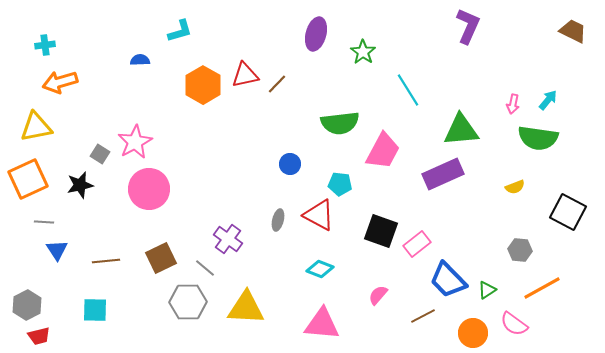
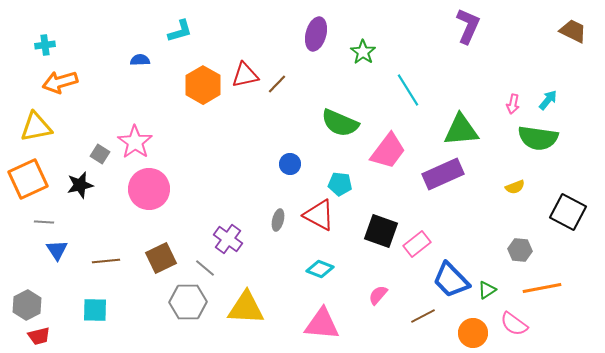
green semicircle at (340, 123): rotated 30 degrees clockwise
pink star at (135, 142): rotated 8 degrees counterclockwise
pink trapezoid at (383, 151): moved 5 px right; rotated 9 degrees clockwise
blue trapezoid at (448, 280): moved 3 px right
orange line at (542, 288): rotated 18 degrees clockwise
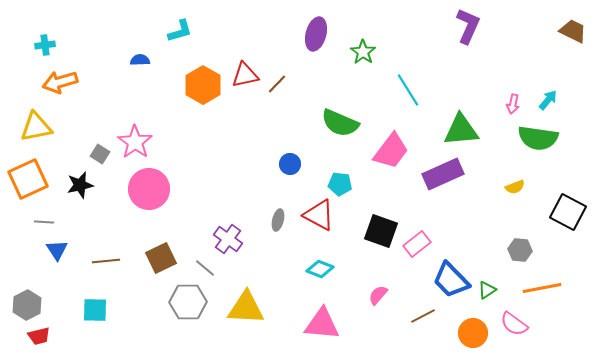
pink trapezoid at (388, 151): moved 3 px right
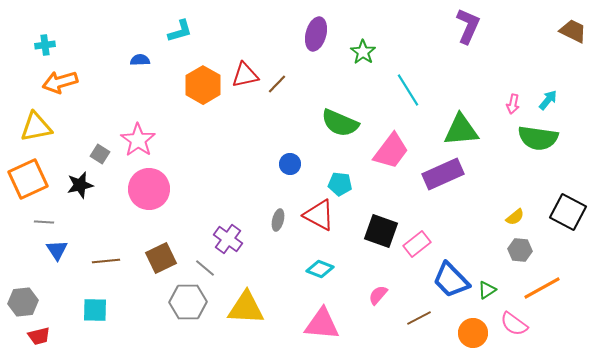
pink star at (135, 142): moved 3 px right, 2 px up
yellow semicircle at (515, 187): moved 30 px down; rotated 18 degrees counterclockwise
orange line at (542, 288): rotated 18 degrees counterclockwise
gray hexagon at (27, 305): moved 4 px left, 3 px up; rotated 20 degrees clockwise
brown line at (423, 316): moved 4 px left, 2 px down
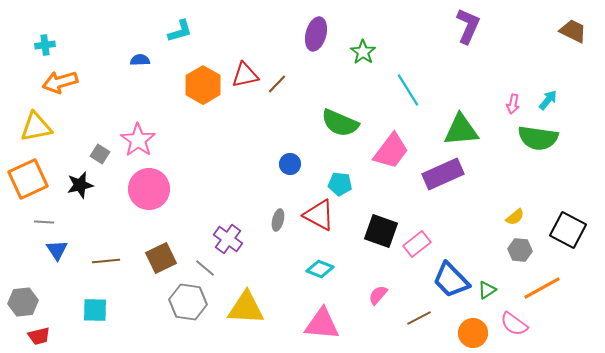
black square at (568, 212): moved 18 px down
gray hexagon at (188, 302): rotated 9 degrees clockwise
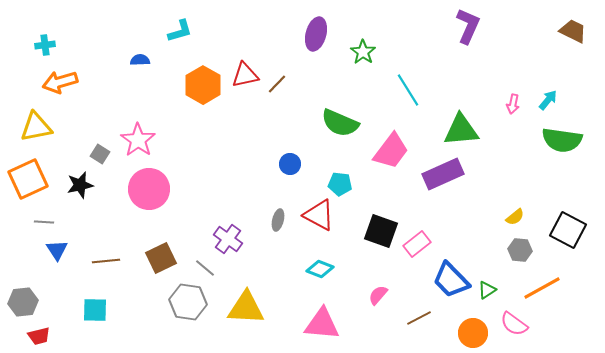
green semicircle at (538, 138): moved 24 px right, 2 px down
